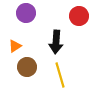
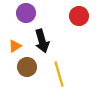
black arrow: moved 14 px left, 1 px up; rotated 20 degrees counterclockwise
yellow line: moved 1 px left, 1 px up
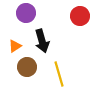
red circle: moved 1 px right
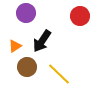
black arrow: rotated 50 degrees clockwise
yellow line: rotated 30 degrees counterclockwise
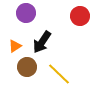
black arrow: moved 1 px down
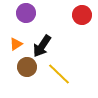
red circle: moved 2 px right, 1 px up
black arrow: moved 4 px down
orange triangle: moved 1 px right, 2 px up
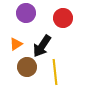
red circle: moved 19 px left, 3 px down
yellow line: moved 4 px left, 2 px up; rotated 40 degrees clockwise
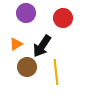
yellow line: moved 1 px right
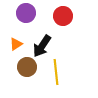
red circle: moved 2 px up
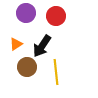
red circle: moved 7 px left
